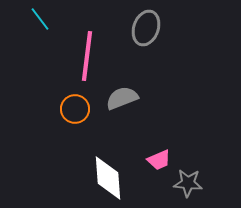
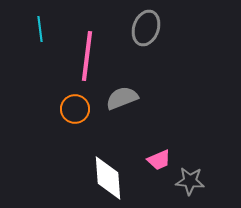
cyan line: moved 10 px down; rotated 30 degrees clockwise
gray star: moved 2 px right, 2 px up
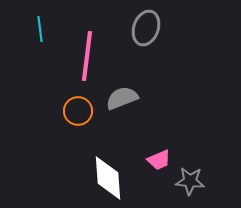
orange circle: moved 3 px right, 2 px down
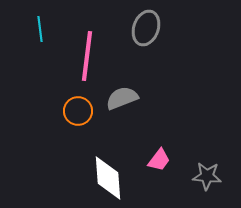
pink trapezoid: rotated 30 degrees counterclockwise
gray star: moved 17 px right, 5 px up
